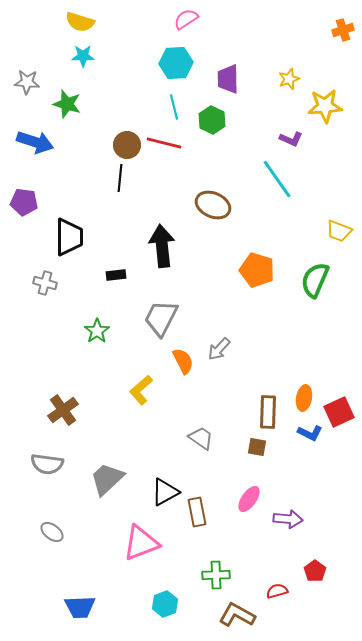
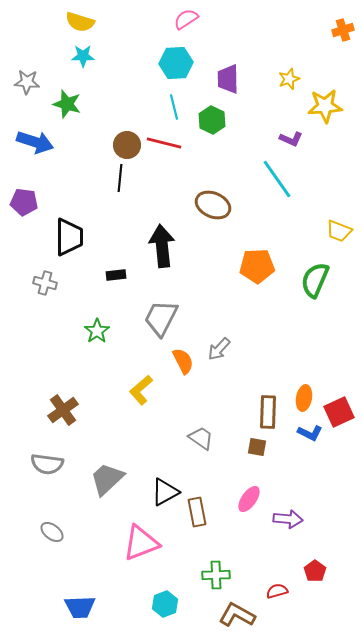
orange pentagon at (257, 270): moved 4 px up; rotated 20 degrees counterclockwise
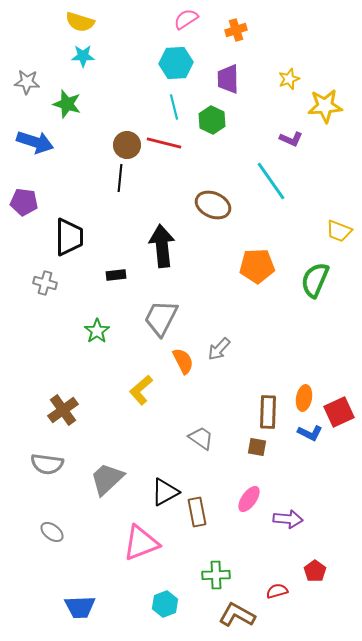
orange cross at (343, 30): moved 107 px left
cyan line at (277, 179): moved 6 px left, 2 px down
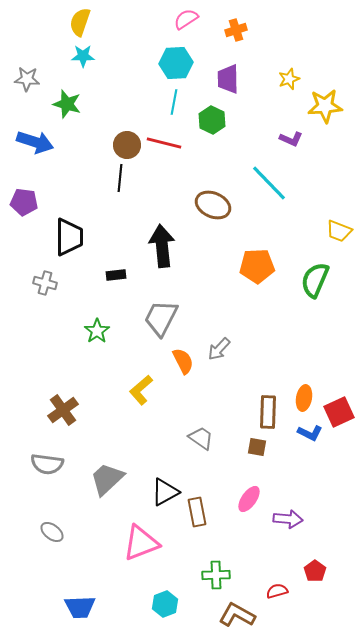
yellow semicircle at (80, 22): rotated 92 degrees clockwise
gray star at (27, 82): moved 3 px up
cyan line at (174, 107): moved 5 px up; rotated 25 degrees clockwise
cyan line at (271, 181): moved 2 px left, 2 px down; rotated 9 degrees counterclockwise
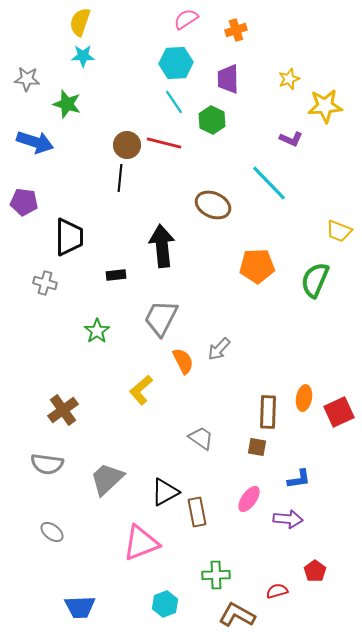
cyan line at (174, 102): rotated 45 degrees counterclockwise
blue L-shape at (310, 433): moved 11 px left, 46 px down; rotated 35 degrees counterclockwise
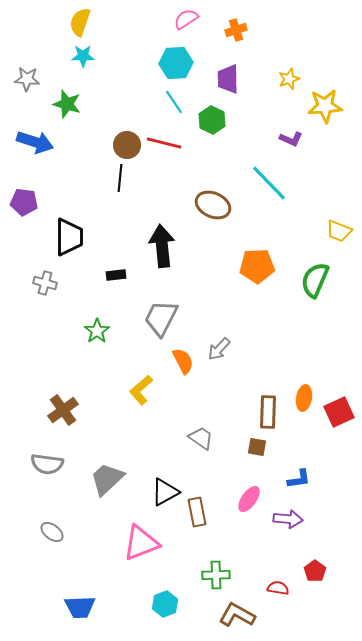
red semicircle at (277, 591): moved 1 px right, 3 px up; rotated 25 degrees clockwise
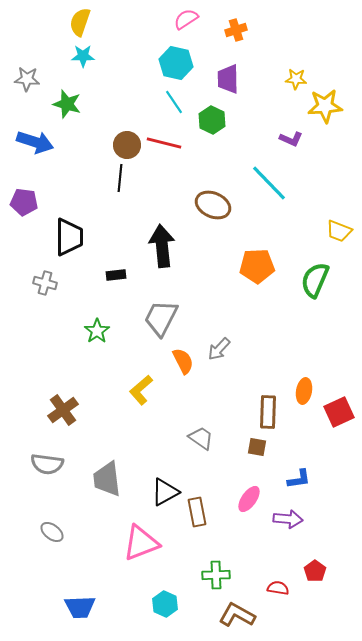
cyan hexagon at (176, 63): rotated 16 degrees clockwise
yellow star at (289, 79): moved 7 px right; rotated 25 degrees clockwise
orange ellipse at (304, 398): moved 7 px up
gray trapezoid at (107, 479): rotated 54 degrees counterclockwise
cyan hexagon at (165, 604): rotated 15 degrees counterclockwise
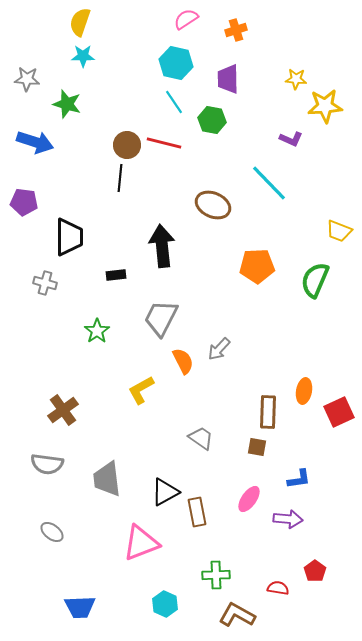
green hexagon at (212, 120): rotated 16 degrees counterclockwise
yellow L-shape at (141, 390): rotated 12 degrees clockwise
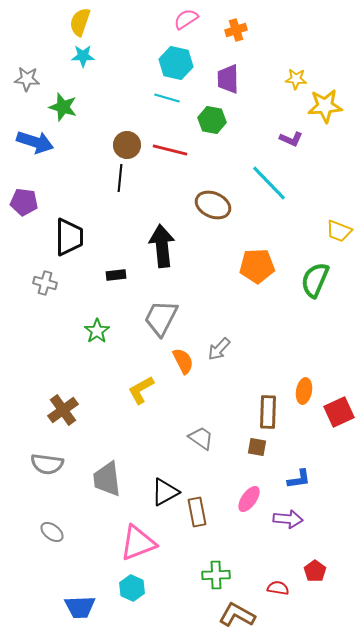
cyan line at (174, 102): moved 7 px left, 4 px up; rotated 40 degrees counterclockwise
green star at (67, 104): moved 4 px left, 3 px down
red line at (164, 143): moved 6 px right, 7 px down
pink triangle at (141, 543): moved 3 px left
cyan hexagon at (165, 604): moved 33 px left, 16 px up
